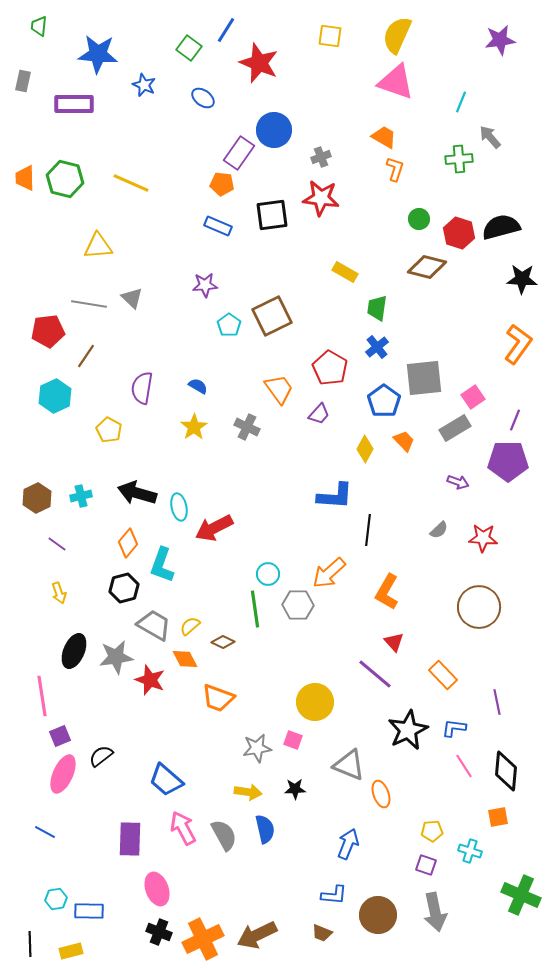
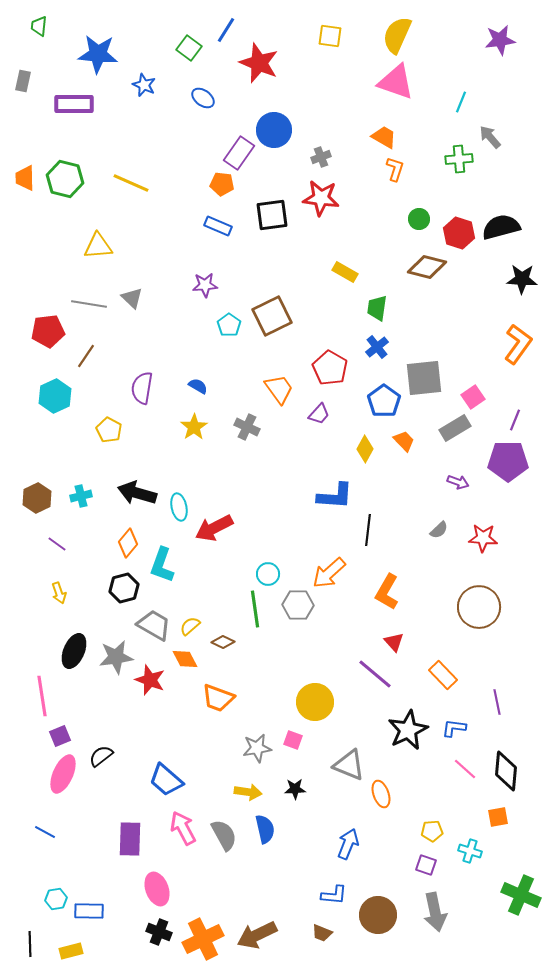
pink line at (464, 766): moved 1 px right, 3 px down; rotated 15 degrees counterclockwise
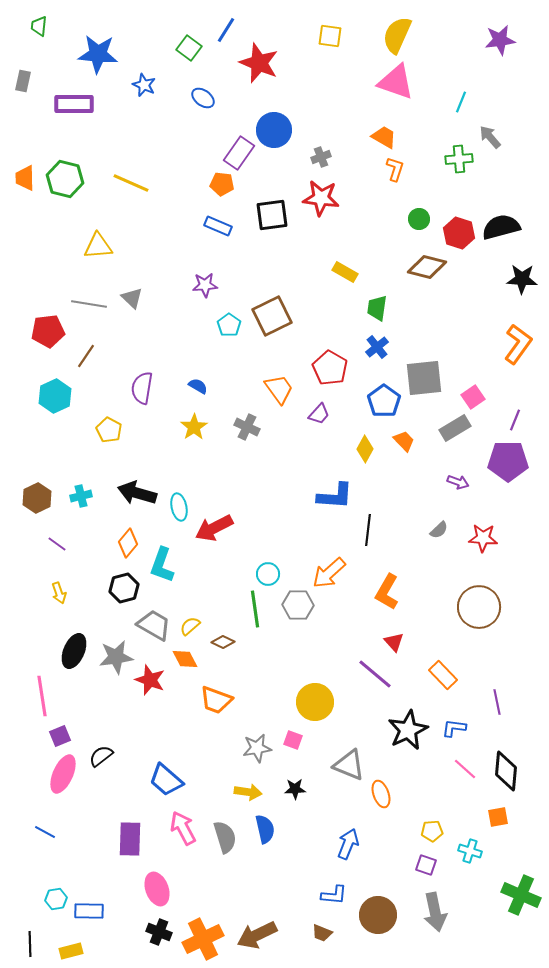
orange trapezoid at (218, 698): moved 2 px left, 2 px down
gray semicircle at (224, 835): moved 1 px right, 2 px down; rotated 12 degrees clockwise
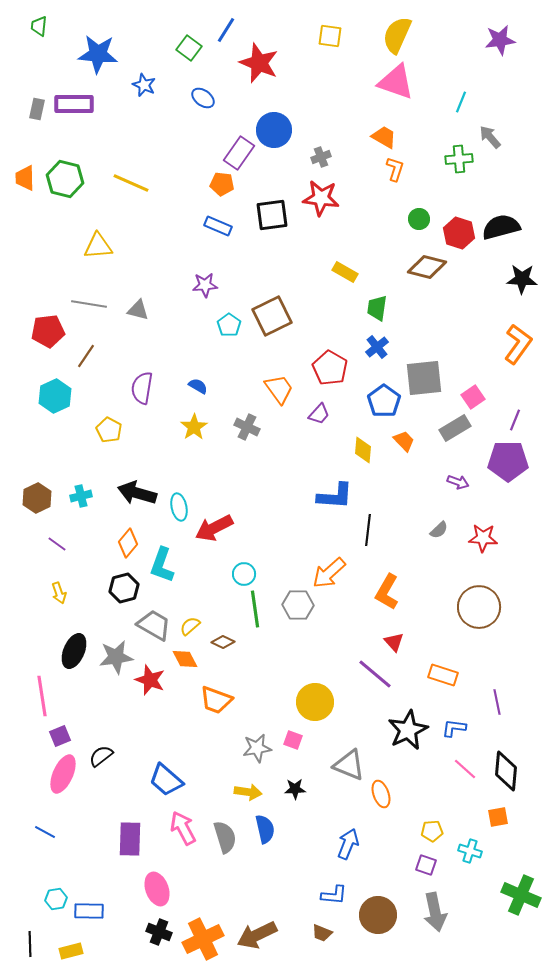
gray rectangle at (23, 81): moved 14 px right, 28 px down
gray triangle at (132, 298): moved 6 px right, 12 px down; rotated 30 degrees counterclockwise
yellow diamond at (365, 449): moved 2 px left, 1 px down; rotated 24 degrees counterclockwise
cyan circle at (268, 574): moved 24 px left
orange rectangle at (443, 675): rotated 28 degrees counterclockwise
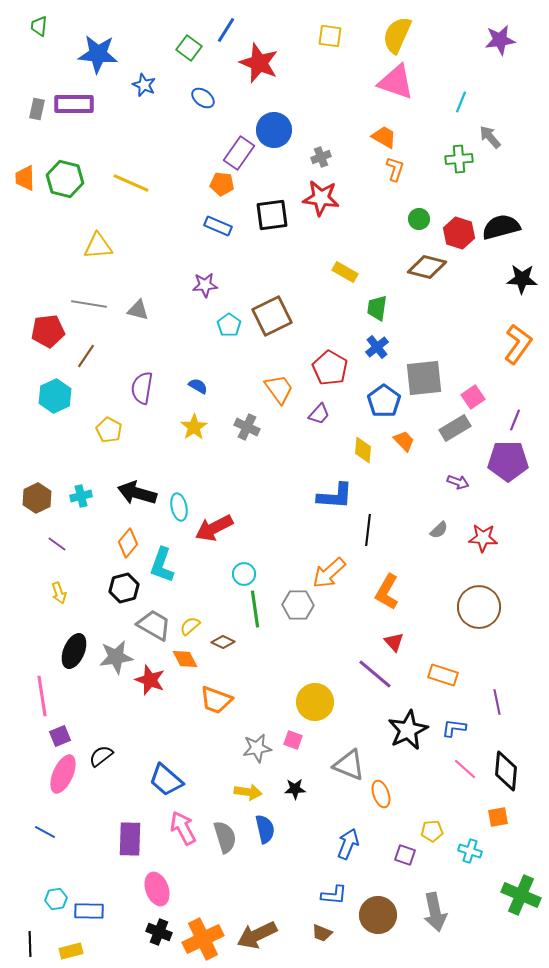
purple square at (426, 865): moved 21 px left, 10 px up
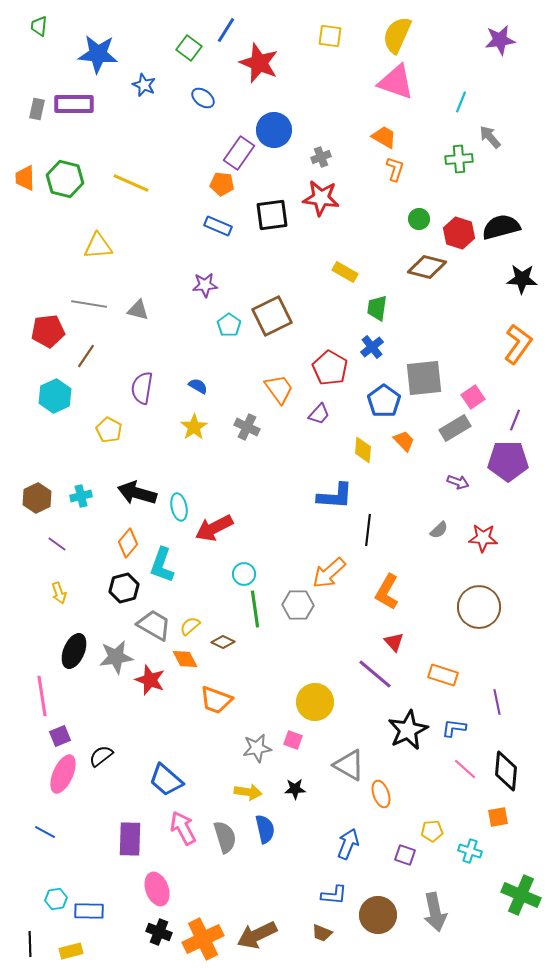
blue cross at (377, 347): moved 5 px left
gray triangle at (349, 765): rotated 8 degrees clockwise
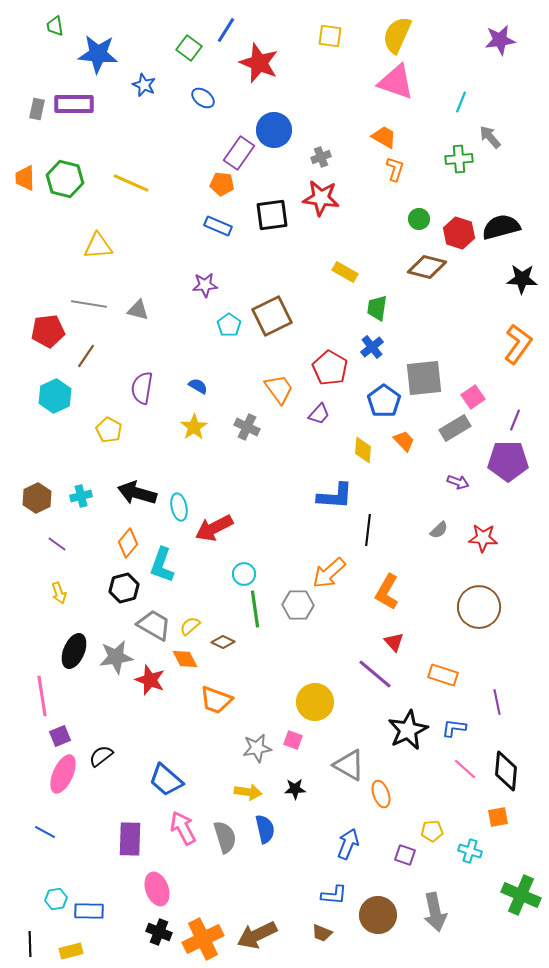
green trapezoid at (39, 26): moved 16 px right; rotated 15 degrees counterclockwise
